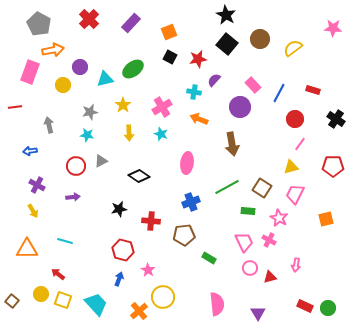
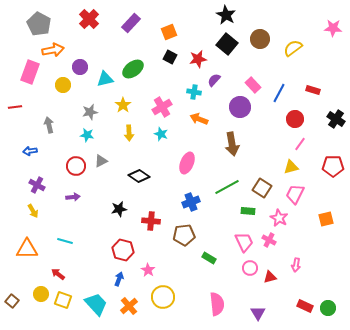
pink ellipse at (187, 163): rotated 15 degrees clockwise
orange cross at (139, 311): moved 10 px left, 5 px up
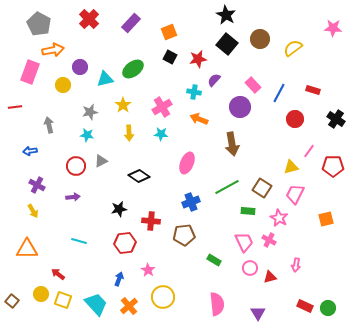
cyan star at (161, 134): rotated 16 degrees counterclockwise
pink line at (300, 144): moved 9 px right, 7 px down
cyan line at (65, 241): moved 14 px right
red hexagon at (123, 250): moved 2 px right, 7 px up; rotated 20 degrees counterclockwise
green rectangle at (209, 258): moved 5 px right, 2 px down
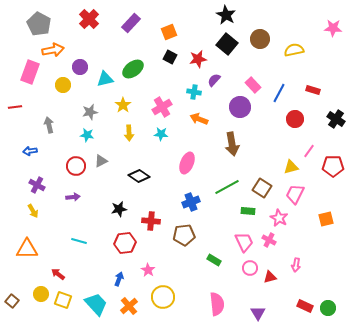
yellow semicircle at (293, 48): moved 1 px right, 2 px down; rotated 24 degrees clockwise
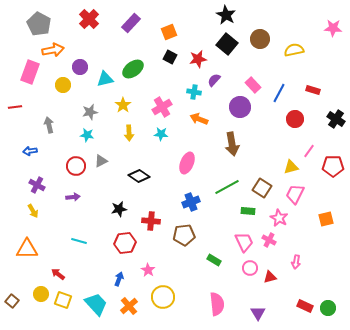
pink arrow at (296, 265): moved 3 px up
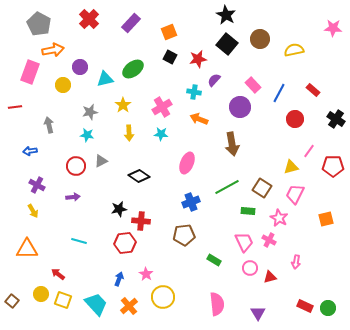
red rectangle at (313, 90): rotated 24 degrees clockwise
red cross at (151, 221): moved 10 px left
pink star at (148, 270): moved 2 px left, 4 px down
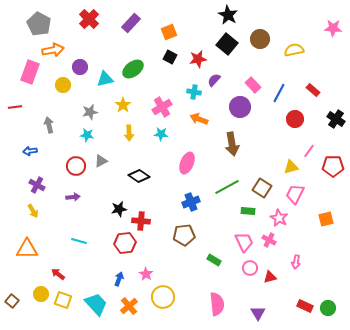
black star at (226, 15): moved 2 px right
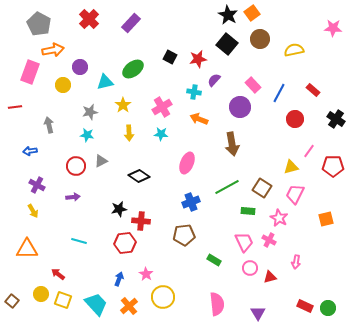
orange square at (169, 32): moved 83 px right, 19 px up; rotated 14 degrees counterclockwise
cyan triangle at (105, 79): moved 3 px down
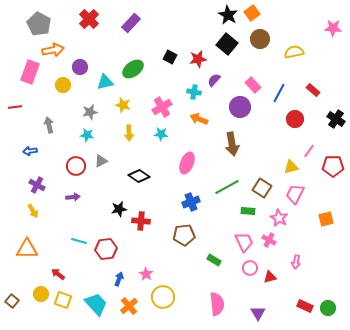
yellow semicircle at (294, 50): moved 2 px down
yellow star at (123, 105): rotated 21 degrees counterclockwise
red hexagon at (125, 243): moved 19 px left, 6 px down
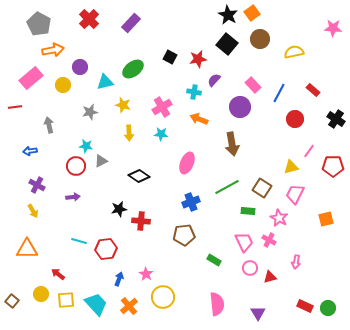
pink rectangle at (30, 72): moved 1 px right, 6 px down; rotated 30 degrees clockwise
cyan star at (87, 135): moved 1 px left, 11 px down
yellow square at (63, 300): moved 3 px right; rotated 24 degrees counterclockwise
